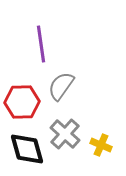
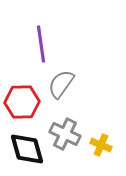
gray semicircle: moved 2 px up
gray cross: rotated 16 degrees counterclockwise
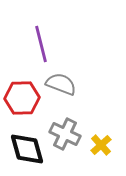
purple line: rotated 6 degrees counterclockwise
gray semicircle: rotated 76 degrees clockwise
red hexagon: moved 4 px up
yellow cross: rotated 25 degrees clockwise
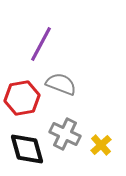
purple line: rotated 42 degrees clockwise
red hexagon: rotated 8 degrees counterclockwise
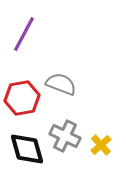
purple line: moved 17 px left, 10 px up
gray cross: moved 2 px down
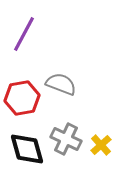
gray cross: moved 1 px right, 3 px down
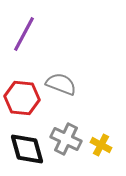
red hexagon: rotated 16 degrees clockwise
yellow cross: rotated 20 degrees counterclockwise
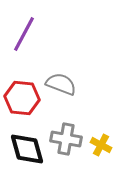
gray cross: rotated 16 degrees counterclockwise
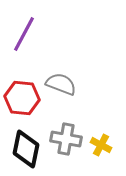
black diamond: moved 1 px left; rotated 27 degrees clockwise
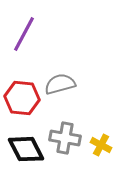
gray semicircle: moved 1 px left; rotated 36 degrees counterclockwise
gray cross: moved 1 px left, 1 px up
black diamond: rotated 39 degrees counterclockwise
